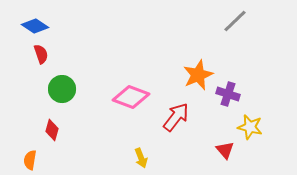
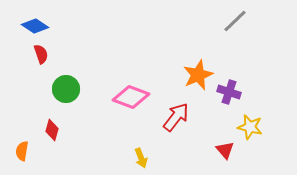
green circle: moved 4 px right
purple cross: moved 1 px right, 2 px up
orange semicircle: moved 8 px left, 9 px up
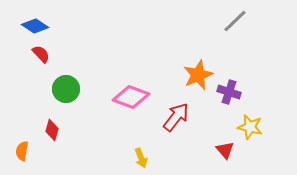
red semicircle: rotated 24 degrees counterclockwise
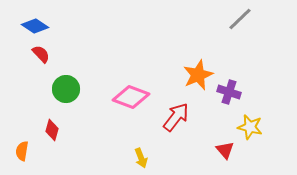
gray line: moved 5 px right, 2 px up
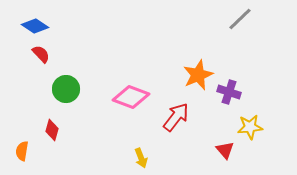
yellow star: rotated 20 degrees counterclockwise
